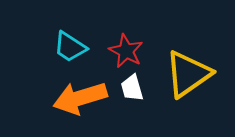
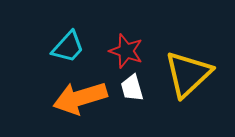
cyan trapezoid: moved 2 px left; rotated 81 degrees counterclockwise
red star: rotated 8 degrees counterclockwise
yellow triangle: rotated 8 degrees counterclockwise
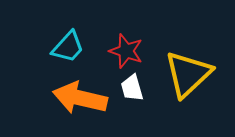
orange arrow: rotated 30 degrees clockwise
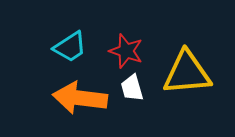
cyan trapezoid: moved 2 px right; rotated 15 degrees clockwise
yellow triangle: moved 1 px left, 1 px up; rotated 38 degrees clockwise
orange arrow: rotated 6 degrees counterclockwise
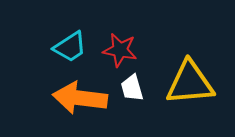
red star: moved 6 px left, 1 px up; rotated 8 degrees counterclockwise
yellow triangle: moved 3 px right, 10 px down
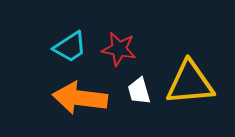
red star: moved 1 px left, 1 px up
white trapezoid: moved 7 px right, 3 px down
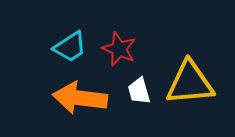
red star: rotated 12 degrees clockwise
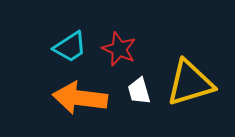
yellow triangle: rotated 12 degrees counterclockwise
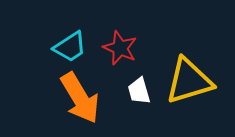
red star: moved 1 px right, 1 px up
yellow triangle: moved 1 px left, 2 px up
orange arrow: rotated 128 degrees counterclockwise
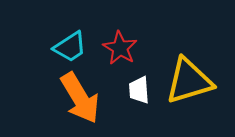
red star: rotated 8 degrees clockwise
white trapezoid: moved 1 px up; rotated 12 degrees clockwise
